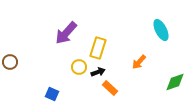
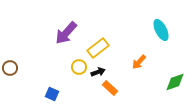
yellow rectangle: rotated 35 degrees clockwise
brown circle: moved 6 px down
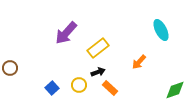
yellow circle: moved 18 px down
green diamond: moved 8 px down
blue square: moved 6 px up; rotated 24 degrees clockwise
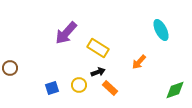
yellow rectangle: rotated 70 degrees clockwise
blue square: rotated 24 degrees clockwise
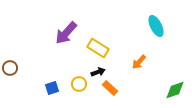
cyan ellipse: moved 5 px left, 4 px up
yellow circle: moved 1 px up
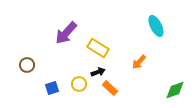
brown circle: moved 17 px right, 3 px up
